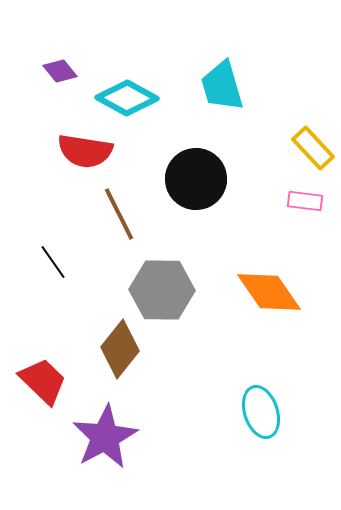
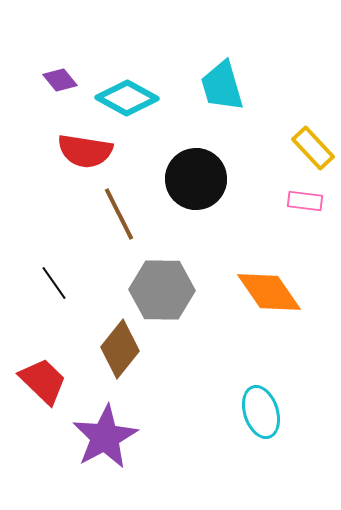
purple diamond: moved 9 px down
black line: moved 1 px right, 21 px down
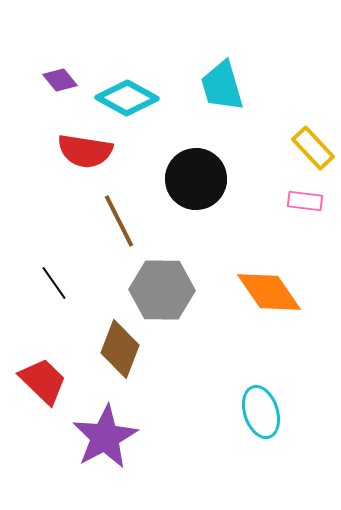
brown line: moved 7 px down
brown diamond: rotated 18 degrees counterclockwise
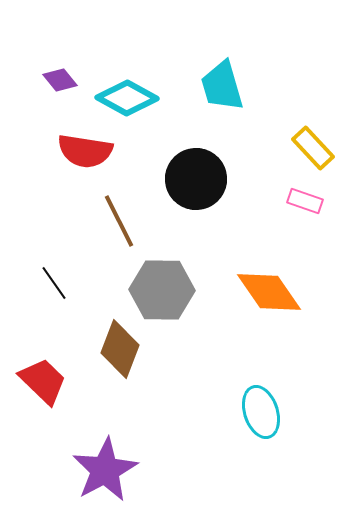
pink rectangle: rotated 12 degrees clockwise
purple star: moved 33 px down
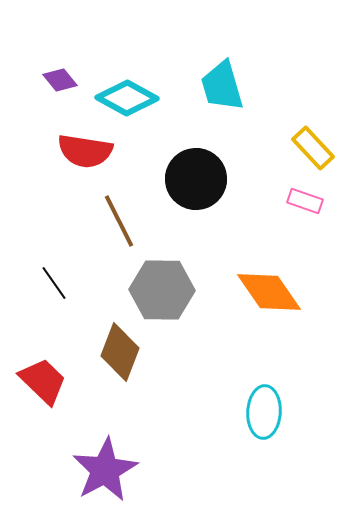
brown diamond: moved 3 px down
cyan ellipse: moved 3 px right; rotated 21 degrees clockwise
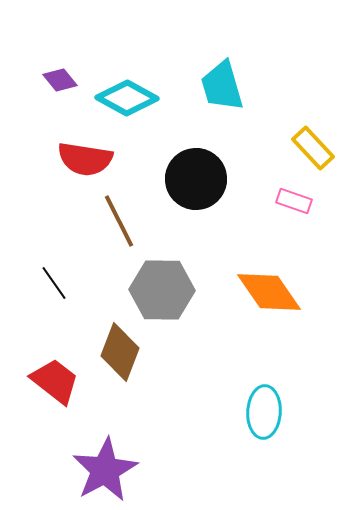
red semicircle: moved 8 px down
pink rectangle: moved 11 px left
red trapezoid: moved 12 px right; rotated 6 degrees counterclockwise
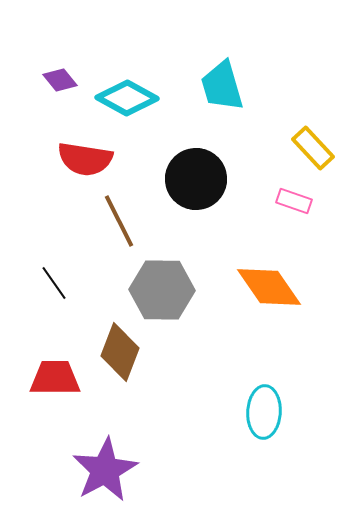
orange diamond: moved 5 px up
red trapezoid: moved 3 px up; rotated 38 degrees counterclockwise
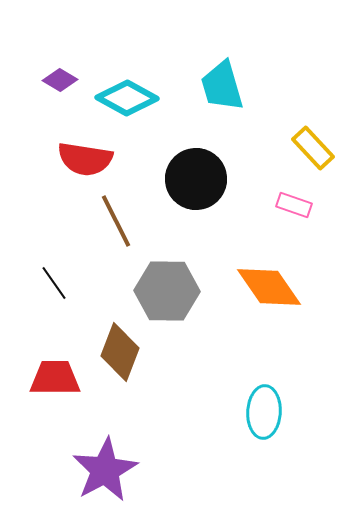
purple diamond: rotated 20 degrees counterclockwise
pink rectangle: moved 4 px down
brown line: moved 3 px left
gray hexagon: moved 5 px right, 1 px down
